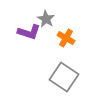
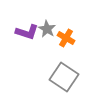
gray star: moved 1 px right, 10 px down
purple L-shape: moved 2 px left
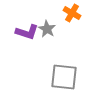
orange cross: moved 6 px right, 25 px up
gray square: rotated 28 degrees counterclockwise
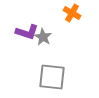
gray star: moved 4 px left, 8 px down
gray square: moved 12 px left
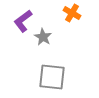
purple L-shape: moved 4 px left, 11 px up; rotated 125 degrees clockwise
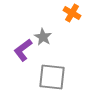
purple L-shape: moved 29 px down
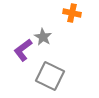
orange cross: rotated 18 degrees counterclockwise
gray square: moved 2 px left, 1 px up; rotated 20 degrees clockwise
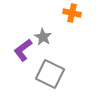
gray square: moved 2 px up
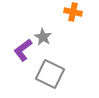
orange cross: moved 1 px right, 1 px up
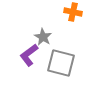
purple L-shape: moved 6 px right, 5 px down
gray square: moved 11 px right, 11 px up; rotated 12 degrees counterclockwise
